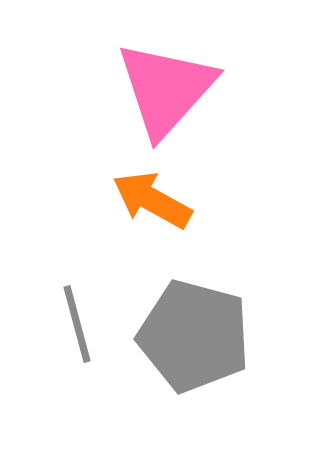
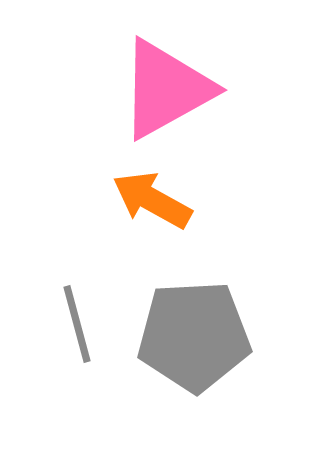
pink triangle: rotated 19 degrees clockwise
gray pentagon: rotated 18 degrees counterclockwise
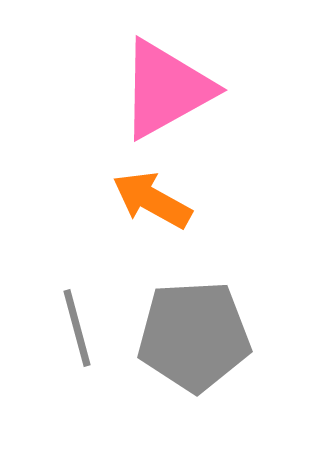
gray line: moved 4 px down
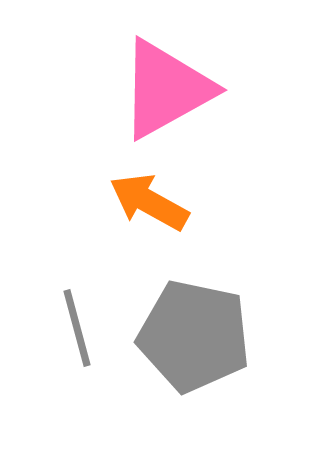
orange arrow: moved 3 px left, 2 px down
gray pentagon: rotated 15 degrees clockwise
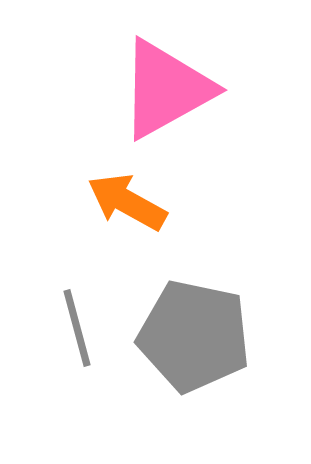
orange arrow: moved 22 px left
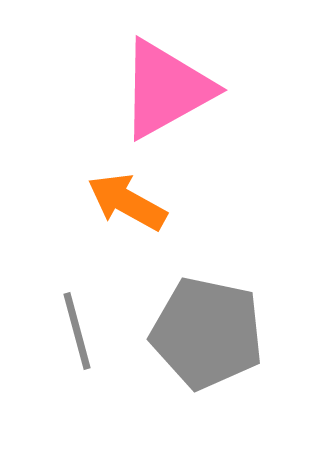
gray line: moved 3 px down
gray pentagon: moved 13 px right, 3 px up
